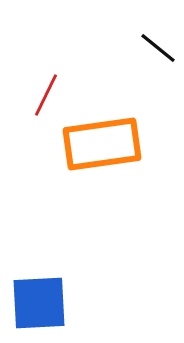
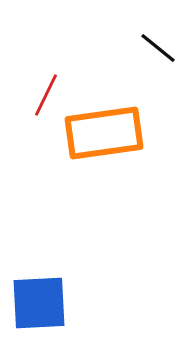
orange rectangle: moved 2 px right, 11 px up
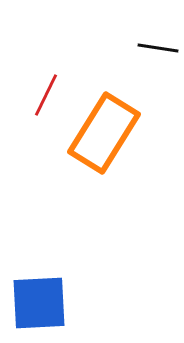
black line: rotated 30 degrees counterclockwise
orange rectangle: rotated 50 degrees counterclockwise
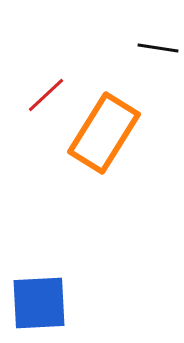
red line: rotated 21 degrees clockwise
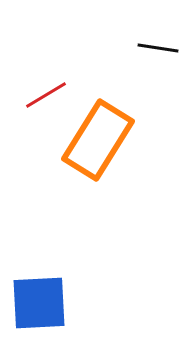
red line: rotated 12 degrees clockwise
orange rectangle: moved 6 px left, 7 px down
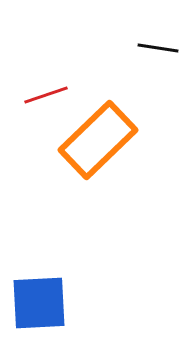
red line: rotated 12 degrees clockwise
orange rectangle: rotated 14 degrees clockwise
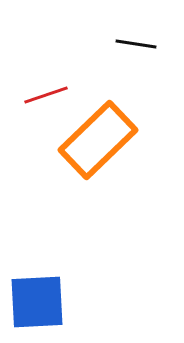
black line: moved 22 px left, 4 px up
blue square: moved 2 px left, 1 px up
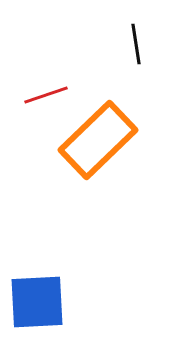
black line: rotated 72 degrees clockwise
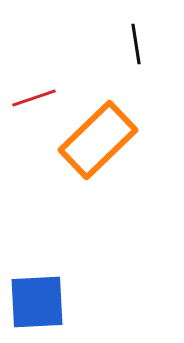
red line: moved 12 px left, 3 px down
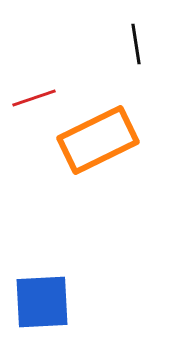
orange rectangle: rotated 18 degrees clockwise
blue square: moved 5 px right
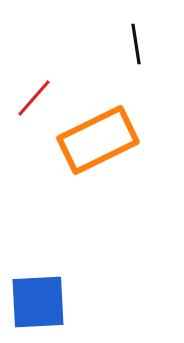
red line: rotated 30 degrees counterclockwise
blue square: moved 4 px left
